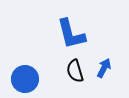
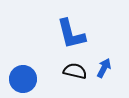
black semicircle: rotated 120 degrees clockwise
blue circle: moved 2 px left
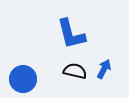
blue arrow: moved 1 px down
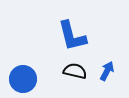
blue L-shape: moved 1 px right, 2 px down
blue arrow: moved 3 px right, 2 px down
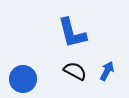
blue L-shape: moved 3 px up
black semicircle: rotated 15 degrees clockwise
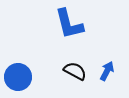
blue L-shape: moved 3 px left, 9 px up
blue circle: moved 5 px left, 2 px up
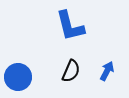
blue L-shape: moved 1 px right, 2 px down
black semicircle: moved 4 px left; rotated 85 degrees clockwise
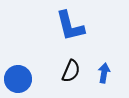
blue arrow: moved 3 px left, 2 px down; rotated 18 degrees counterclockwise
blue circle: moved 2 px down
